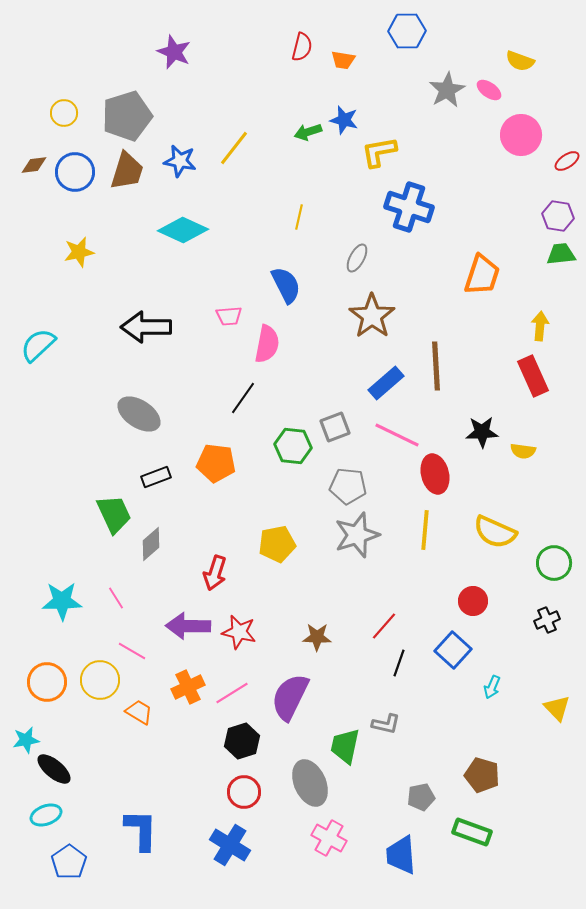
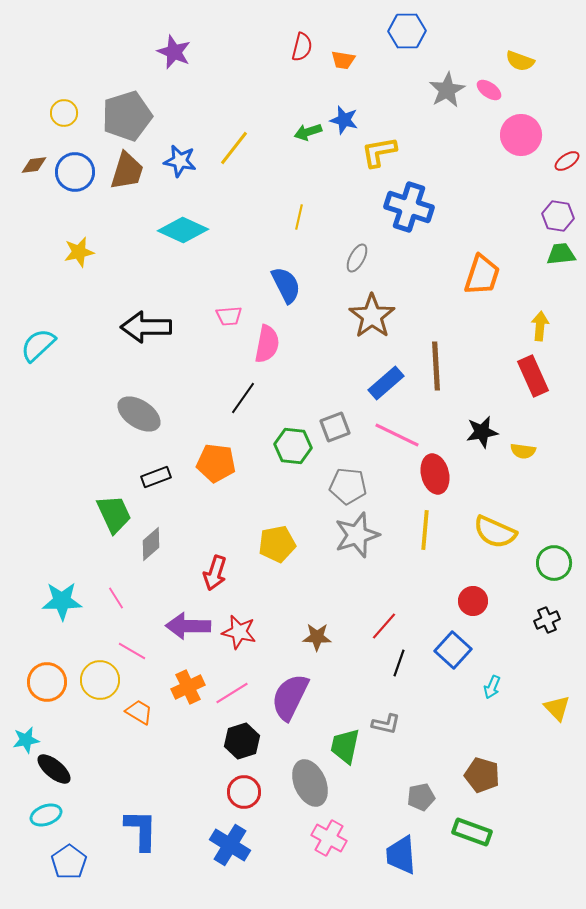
black star at (482, 432): rotated 8 degrees counterclockwise
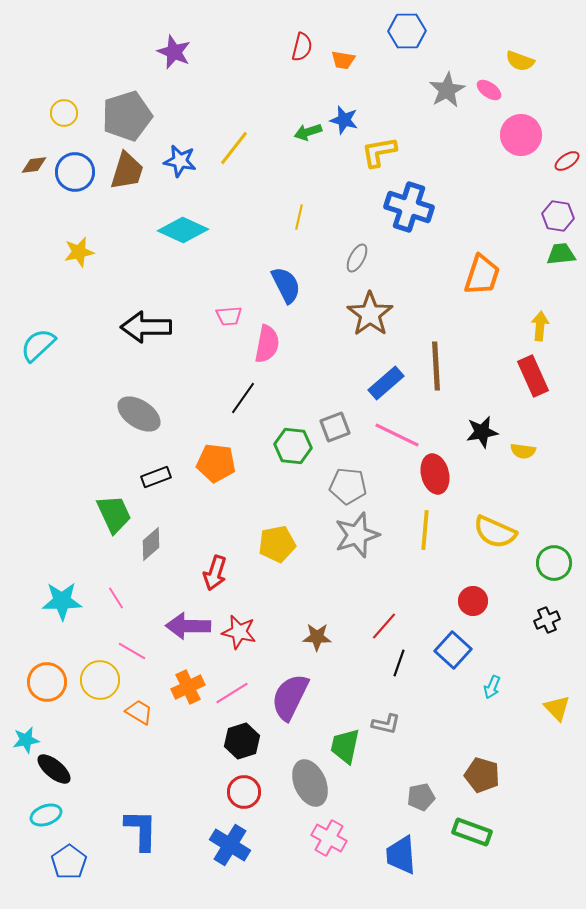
brown star at (372, 316): moved 2 px left, 2 px up
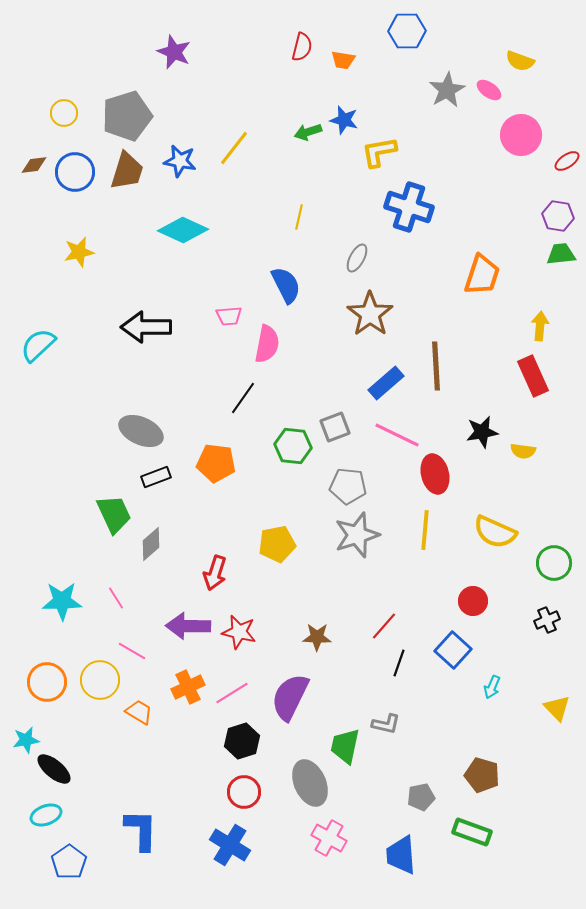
gray ellipse at (139, 414): moved 2 px right, 17 px down; rotated 9 degrees counterclockwise
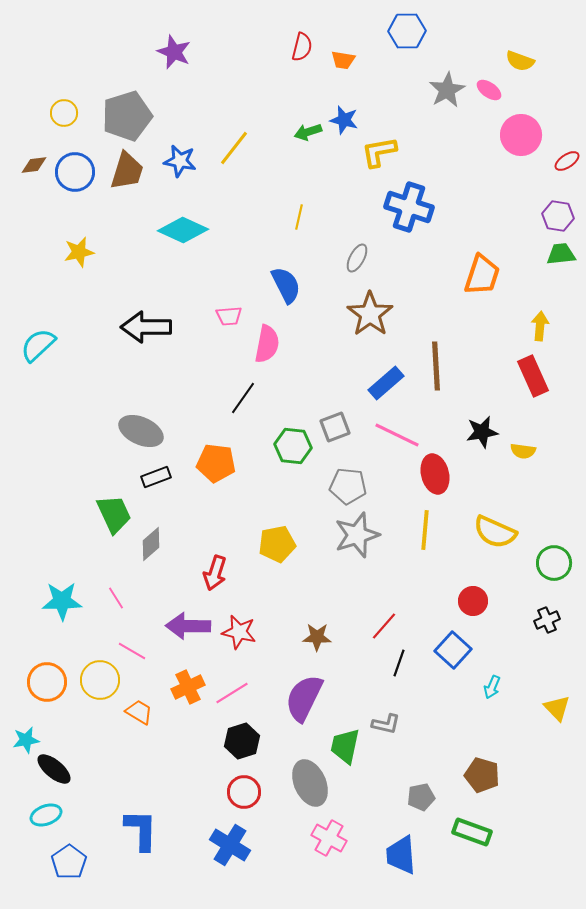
purple semicircle at (290, 697): moved 14 px right, 1 px down
